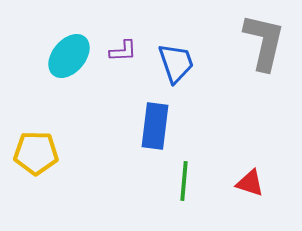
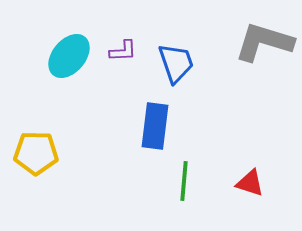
gray L-shape: rotated 86 degrees counterclockwise
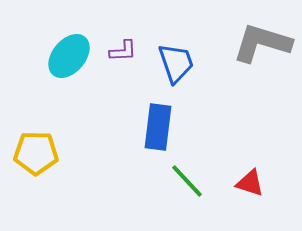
gray L-shape: moved 2 px left, 1 px down
blue rectangle: moved 3 px right, 1 px down
green line: moved 3 px right; rotated 48 degrees counterclockwise
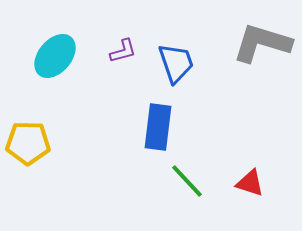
purple L-shape: rotated 12 degrees counterclockwise
cyan ellipse: moved 14 px left
yellow pentagon: moved 8 px left, 10 px up
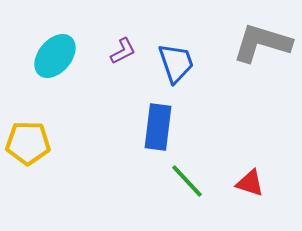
purple L-shape: rotated 12 degrees counterclockwise
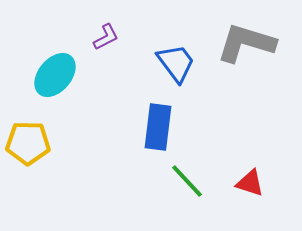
gray L-shape: moved 16 px left
purple L-shape: moved 17 px left, 14 px up
cyan ellipse: moved 19 px down
blue trapezoid: rotated 18 degrees counterclockwise
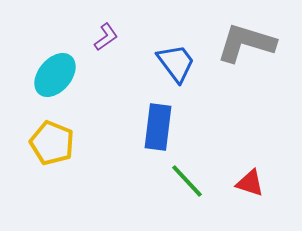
purple L-shape: rotated 8 degrees counterclockwise
yellow pentagon: moved 24 px right; rotated 21 degrees clockwise
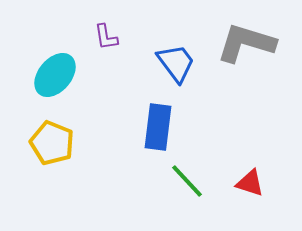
purple L-shape: rotated 116 degrees clockwise
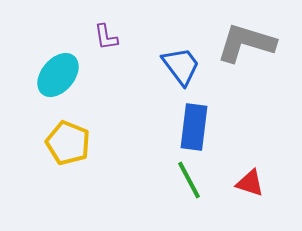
blue trapezoid: moved 5 px right, 3 px down
cyan ellipse: moved 3 px right
blue rectangle: moved 36 px right
yellow pentagon: moved 16 px right
green line: moved 2 px right, 1 px up; rotated 15 degrees clockwise
